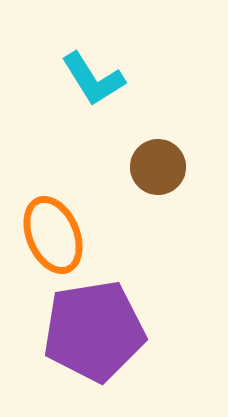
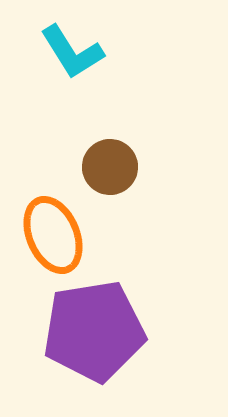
cyan L-shape: moved 21 px left, 27 px up
brown circle: moved 48 px left
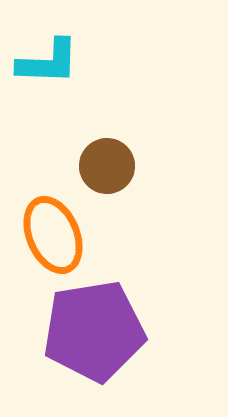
cyan L-shape: moved 24 px left, 10 px down; rotated 56 degrees counterclockwise
brown circle: moved 3 px left, 1 px up
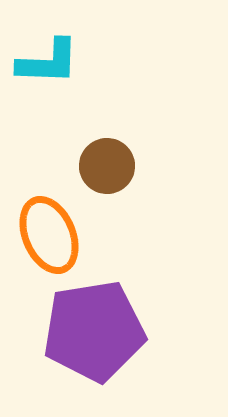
orange ellipse: moved 4 px left
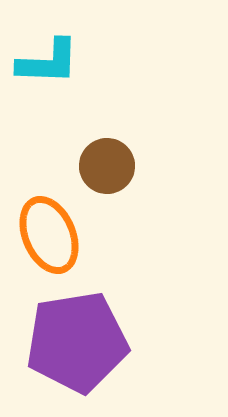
purple pentagon: moved 17 px left, 11 px down
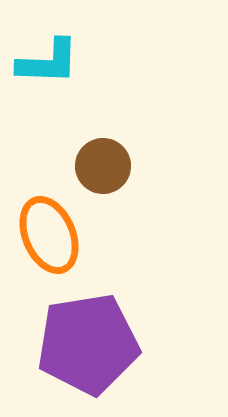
brown circle: moved 4 px left
purple pentagon: moved 11 px right, 2 px down
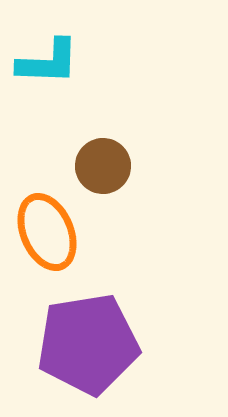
orange ellipse: moved 2 px left, 3 px up
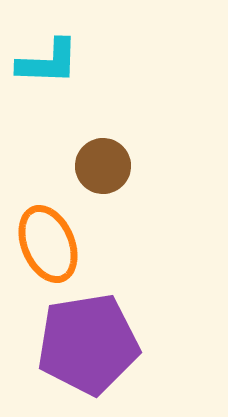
orange ellipse: moved 1 px right, 12 px down
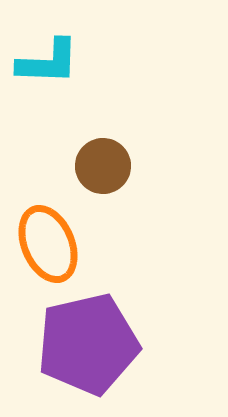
purple pentagon: rotated 4 degrees counterclockwise
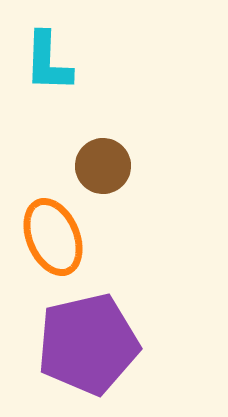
cyan L-shape: rotated 90 degrees clockwise
orange ellipse: moved 5 px right, 7 px up
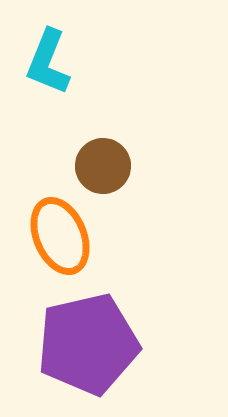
cyan L-shape: rotated 20 degrees clockwise
orange ellipse: moved 7 px right, 1 px up
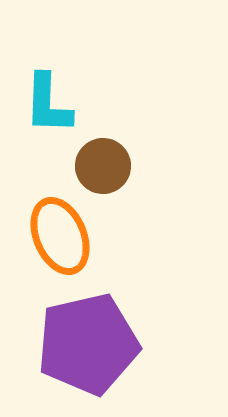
cyan L-shape: moved 42 px down; rotated 20 degrees counterclockwise
